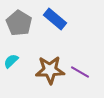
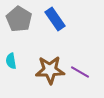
blue rectangle: rotated 15 degrees clockwise
gray pentagon: moved 4 px up
cyan semicircle: rotated 56 degrees counterclockwise
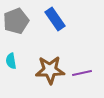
gray pentagon: moved 3 px left, 2 px down; rotated 20 degrees clockwise
purple line: moved 2 px right, 1 px down; rotated 42 degrees counterclockwise
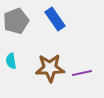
brown star: moved 2 px up
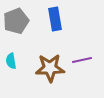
blue rectangle: rotated 25 degrees clockwise
purple line: moved 13 px up
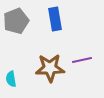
cyan semicircle: moved 18 px down
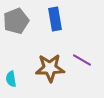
purple line: rotated 42 degrees clockwise
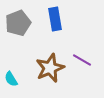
gray pentagon: moved 2 px right, 2 px down
brown star: rotated 20 degrees counterclockwise
cyan semicircle: rotated 21 degrees counterclockwise
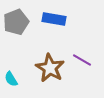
blue rectangle: moved 1 px left; rotated 70 degrees counterclockwise
gray pentagon: moved 2 px left, 1 px up
brown star: rotated 20 degrees counterclockwise
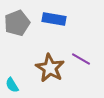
gray pentagon: moved 1 px right, 1 px down
purple line: moved 1 px left, 1 px up
cyan semicircle: moved 1 px right, 6 px down
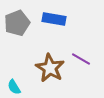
cyan semicircle: moved 2 px right, 2 px down
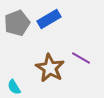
blue rectangle: moved 5 px left; rotated 40 degrees counterclockwise
purple line: moved 1 px up
